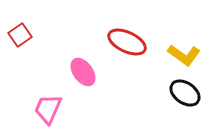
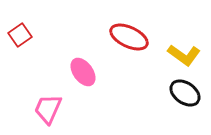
red ellipse: moved 2 px right, 5 px up
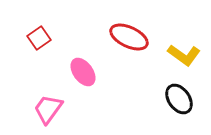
red square: moved 19 px right, 3 px down
black ellipse: moved 6 px left, 6 px down; rotated 20 degrees clockwise
pink trapezoid: rotated 12 degrees clockwise
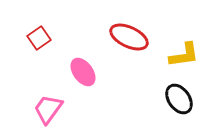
yellow L-shape: rotated 44 degrees counterclockwise
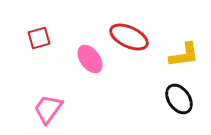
red square: rotated 20 degrees clockwise
pink ellipse: moved 7 px right, 13 px up
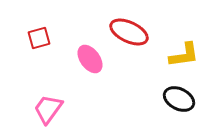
red ellipse: moved 5 px up
black ellipse: rotated 28 degrees counterclockwise
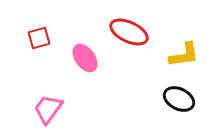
pink ellipse: moved 5 px left, 1 px up
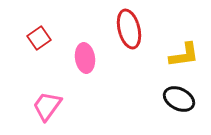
red ellipse: moved 3 px up; rotated 51 degrees clockwise
red square: rotated 20 degrees counterclockwise
pink ellipse: rotated 28 degrees clockwise
pink trapezoid: moved 1 px left, 3 px up
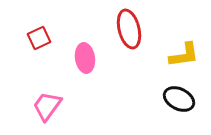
red square: rotated 10 degrees clockwise
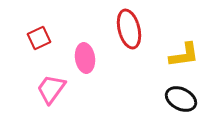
black ellipse: moved 2 px right
pink trapezoid: moved 4 px right, 17 px up
